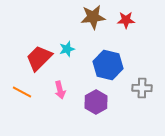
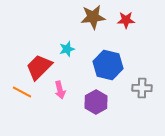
red trapezoid: moved 9 px down
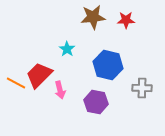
cyan star: rotated 21 degrees counterclockwise
red trapezoid: moved 8 px down
orange line: moved 6 px left, 9 px up
purple hexagon: rotated 20 degrees counterclockwise
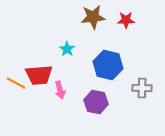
red trapezoid: rotated 140 degrees counterclockwise
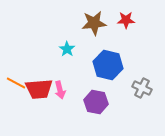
brown star: moved 1 px right, 6 px down
red trapezoid: moved 14 px down
gray cross: rotated 24 degrees clockwise
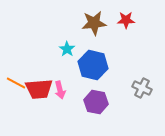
blue hexagon: moved 15 px left
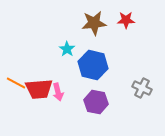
pink arrow: moved 2 px left, 2 px down
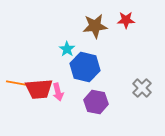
brown star: moved 1 px right, 3 px down
blue hexagon: moved 8 px left, 2 px down
orange line: rotated 18 degrees counterclockwise
gray cross: rotated 18 degrees clockwise
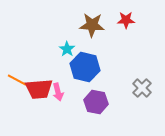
brown star: moved 3 px left, 1 px up; rotated 10 degrees clockwise
orange line: moved 1 px right, 3 px up; rotated 18 degrees clockwise
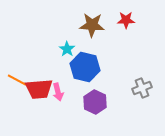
gray cross: rotated 24 degrees clockwise
purple hexagon: moved 1 px left; rotated 15 degrees clockwise
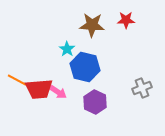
pink arrow: rotated 42 degrees counterclockwise
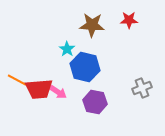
red star: moved 3 px right
purple hexagon: rotated 15 degrees counterclockwise
